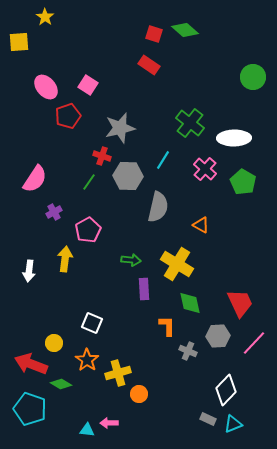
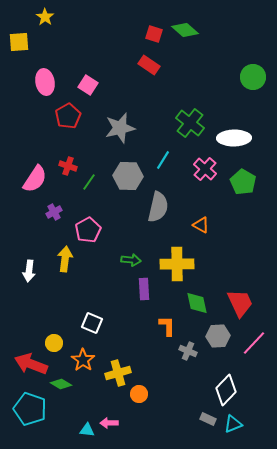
pink ellipse at (46, 87): moved 1 px left, 5 px up; rotated 30 degrees clockwise
red pentagon at (68, 116): rotated 10 degrees counterclockwise
red cross at (102, 156): moved 34 px left, 10 px down
yellow cross at (177, 264): rotated 32 degrees counterclockwise
green diamond at (190, 303): moved 7 px right
orange star at (87, 360): moved 4 px left
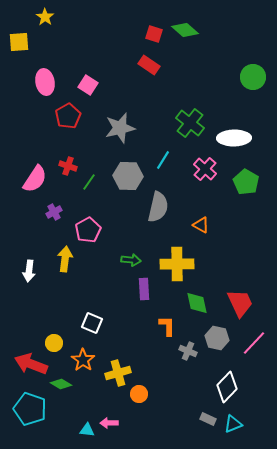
green pentagon at (243, 182): moved 3 px right
gray hexagon at (218, 336): moved 1 px left, 2 px down; rotated 15 degrees clockwise
white diamond at (226, 390): moved 1 px right, 3 px up
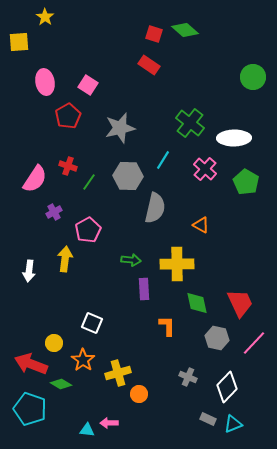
gray semicircle at (158, 207): moved 3 px left, 1 px down
gray cross at (188, 351): moved 26 px down
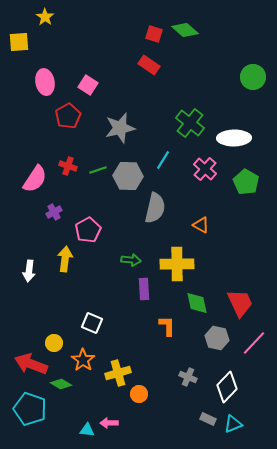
green line at (89, 182): moved 9 px right, 12 px up; rotated 36 degrees clockwise
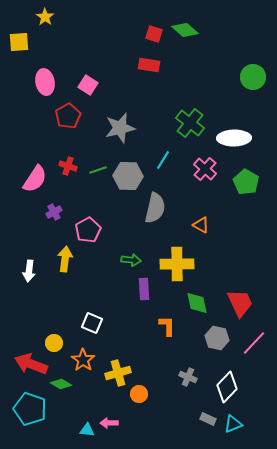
red rectangle at (149, 65): rotated 25 degrees counterclockwise
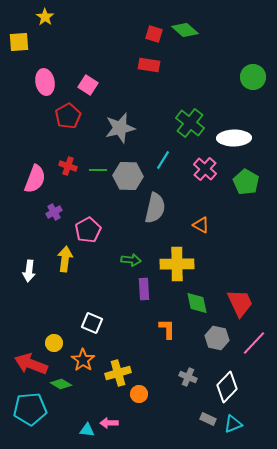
green line at (98, 170): rotated 18 degrees clockwise
pink semicircle at (35, 179): rotated 12 degrees counterclockwise
orange L-shape at (167, 326): moved 3 px down
cyan pentagon at (30, 409): rotated 24 degrees counterclockwise
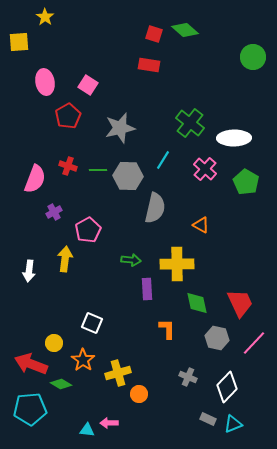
green circle at (253, 77): moved 20 px up
purple rectangle at (144, 289): moved 3 px right
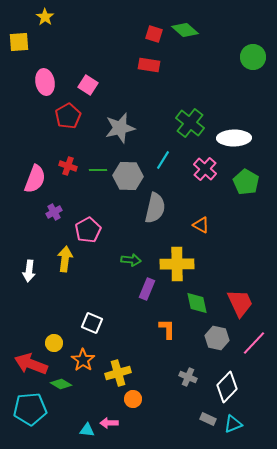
purple rectangle at (147, 289): rotated 25 degrees clockwise
orange circle at (139, 394): moved 6 px left, 5 px down
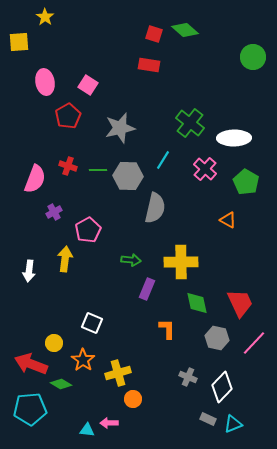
orange triangle at (201, 225): moved 27 px right, 5 px up
yellow cross at (177, 264): moved 4 px right, 2 px up
white diamond at (227, 387): moved 5 px left
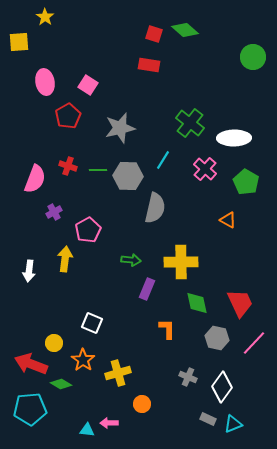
white diamond at (222, 387): rotated 8 degrees counterclockwise
orange circle at (133, 399): moved 9 px right, 5 px down
